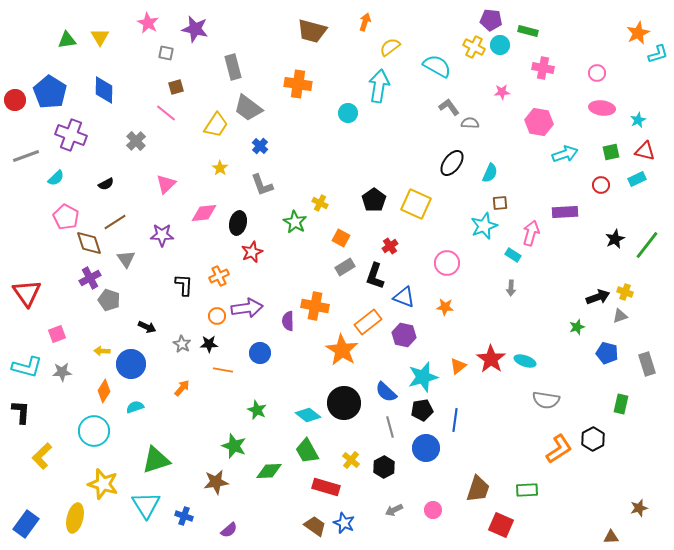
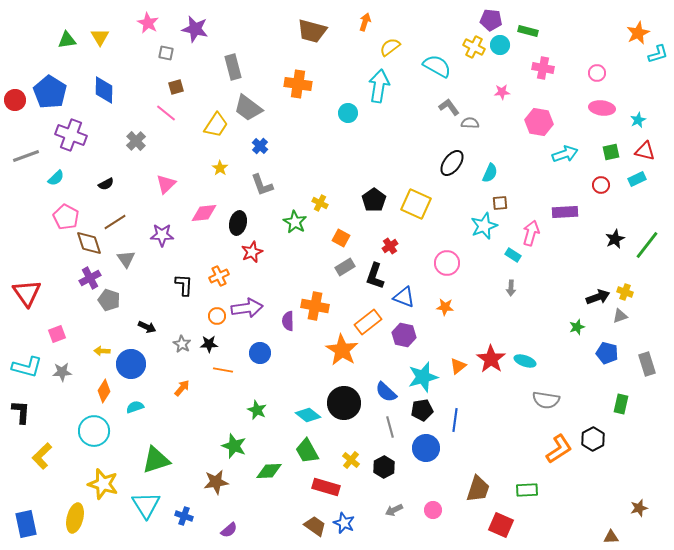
blue rectangle at (26, 524): rotated 48 degrees counterclockwise
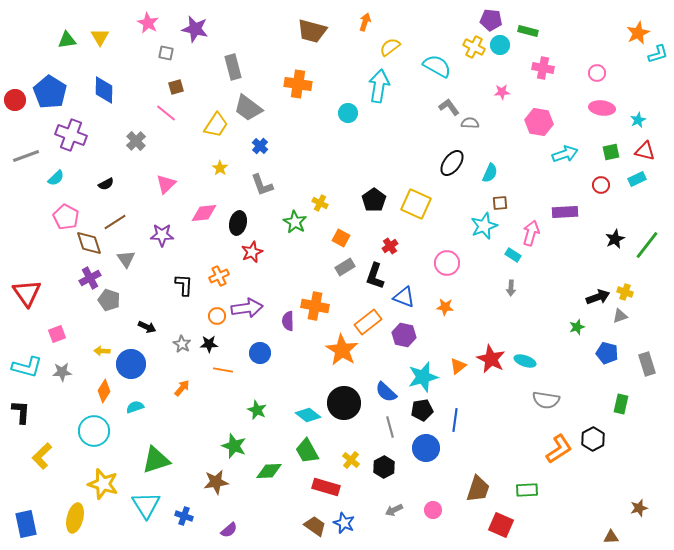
red star at (491, 359): rotated 8 degrees counterclockwise
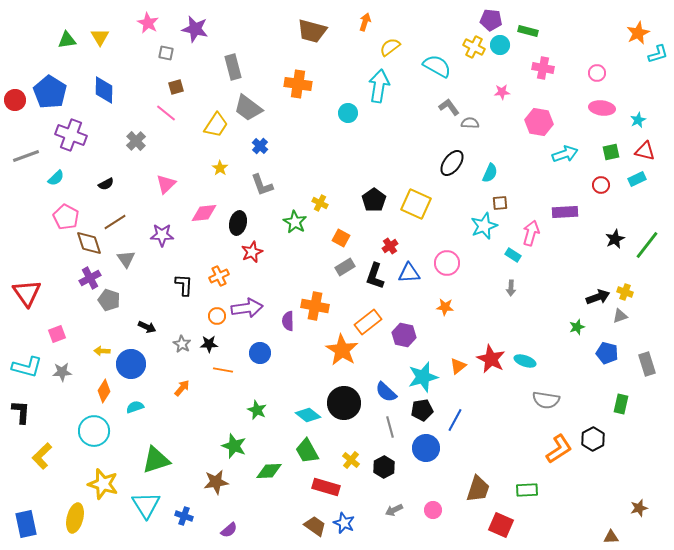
blue triangle at (404, 297): moved 5 px right, 24 px up; rotated 25 degrees counterclockwise
blue line at (455, 420): rotated 20 degrees clockwise
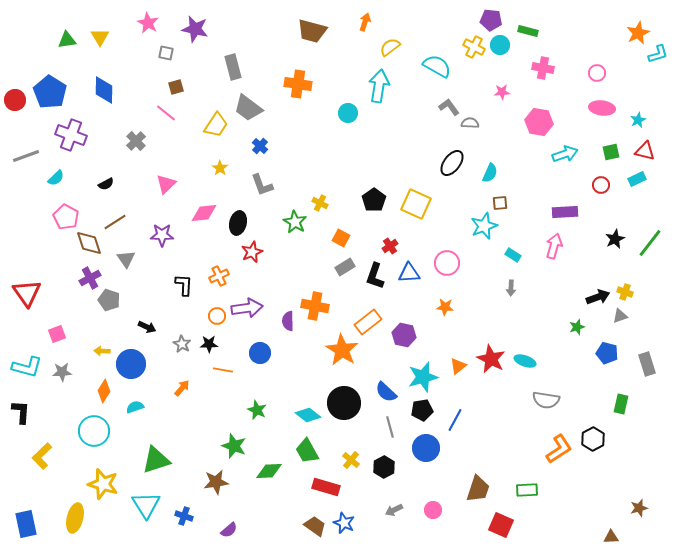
pink arrow at (531, 233): moved 23 px right, 13 px down
green line at (647, 245): moved 3 px right, 2 px up
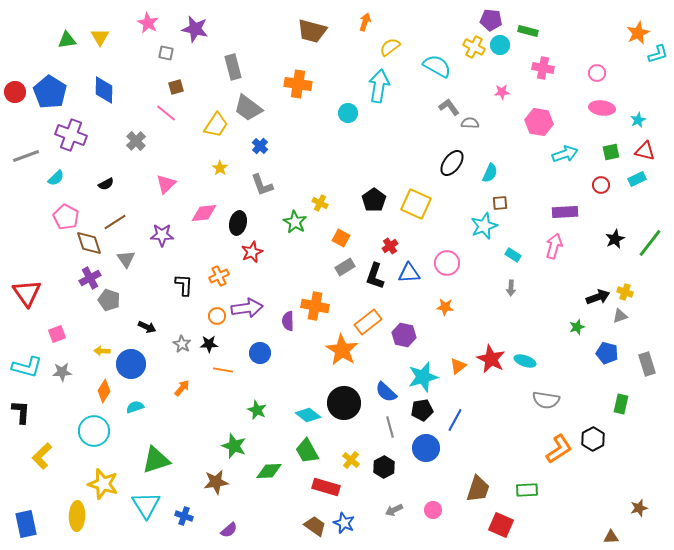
red circle at (15, 100): moved 8 px up
yellow ellipse at (75, 518): moved 2 px right, 2 px up; rotated 12 degrees counterclockwise
